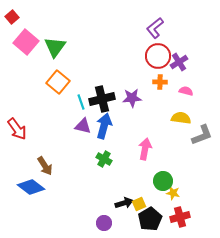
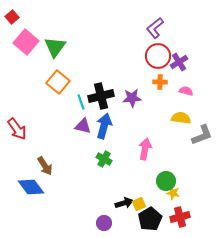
black cross: moved 1 px left, 3 px up
green circle: moved 3 px right
blue diamond: rotated 16 degrees clockwise
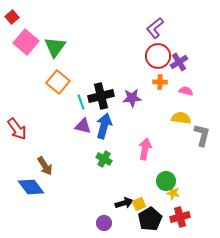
gray L-shape: rotated 55 degrees counterclockwise
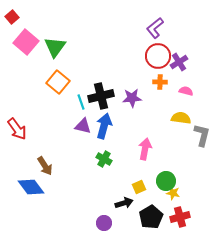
yellow square: moved 17 px up
black pentagon: moved 1 px right, 2 px up
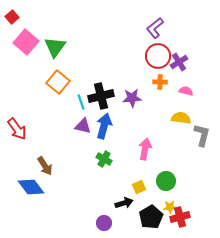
yellow star: moved 3 px left, 14 px down; rotated 16 degrees counterclockwise
